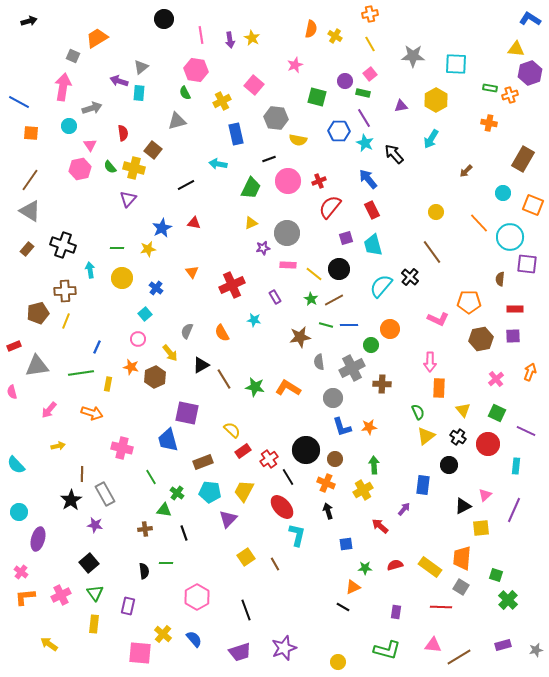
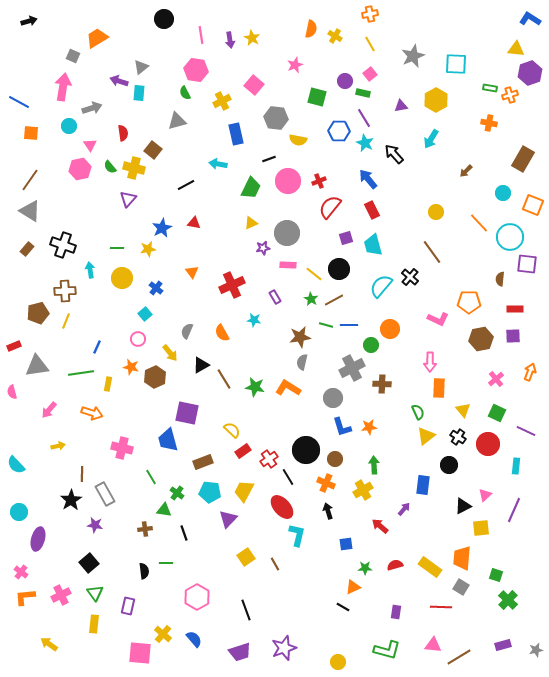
gray star at (413, 56): rotated 25 degrees counterclockwise
gray semicircle at (319, 362): moved 17 px left; rotated 21 degrees clockwise
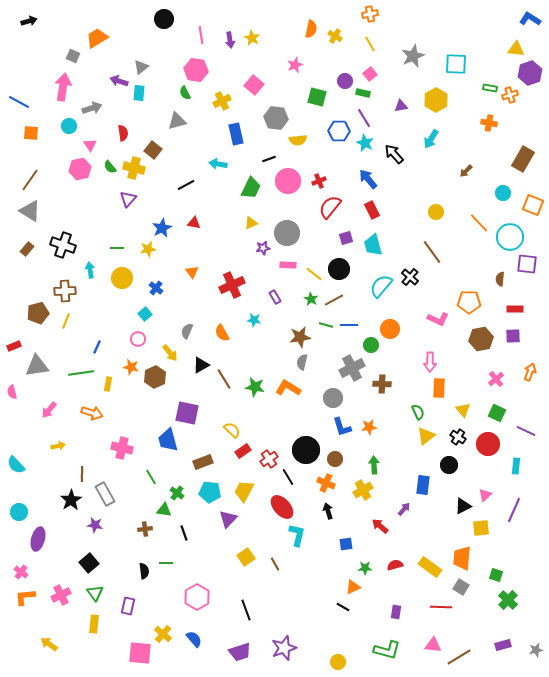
yellow semicircle at (298, 140): rotated 18 degrees counterclockwise
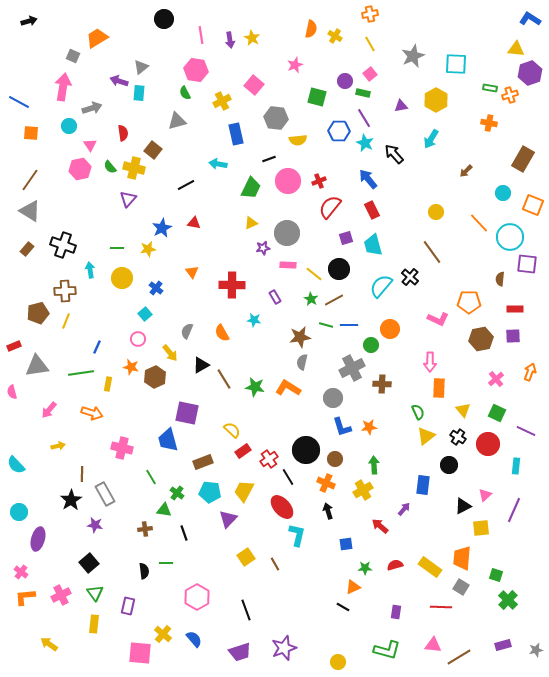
red cross at (232, 285): rotated 25 degrees clockwise
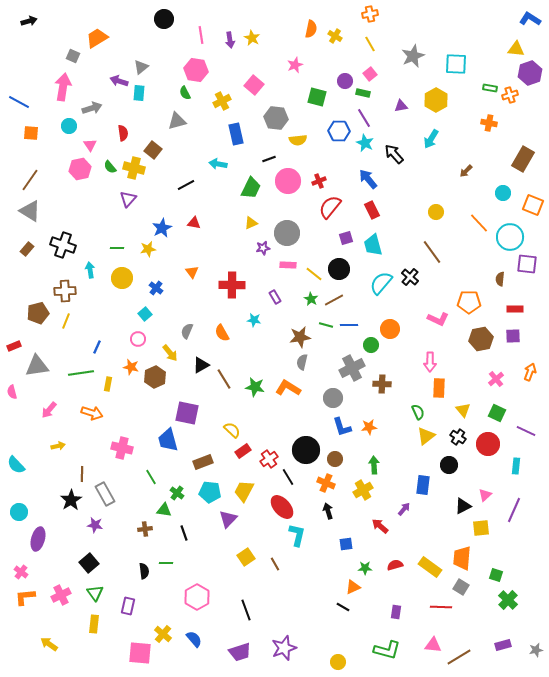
cyan semicircle at (381, 286): moved 3 px up
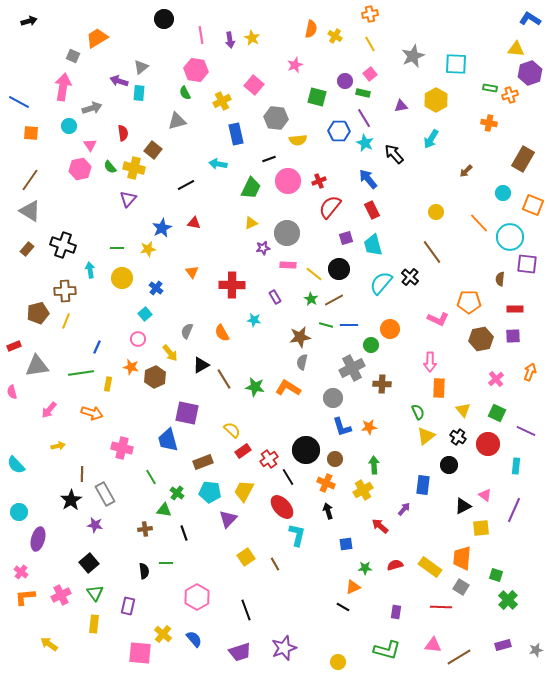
pink triangle at (485, 495): rotated 40 degrees counterclockwise
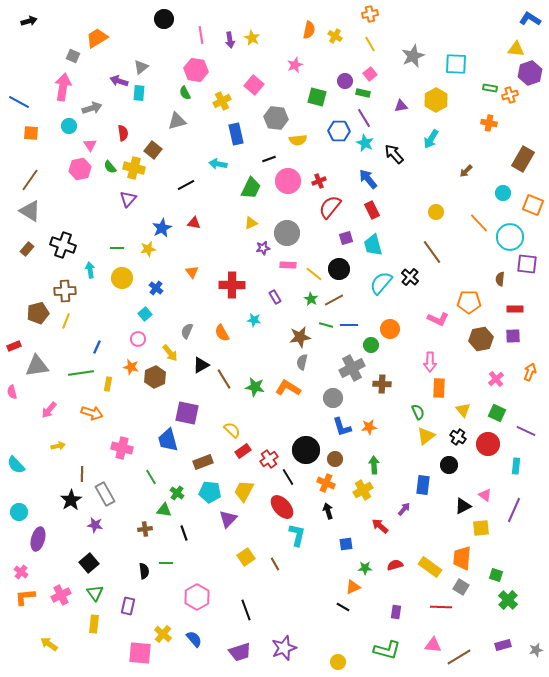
orange semicircle at (311, 29): moved 2 px left, 1 px down
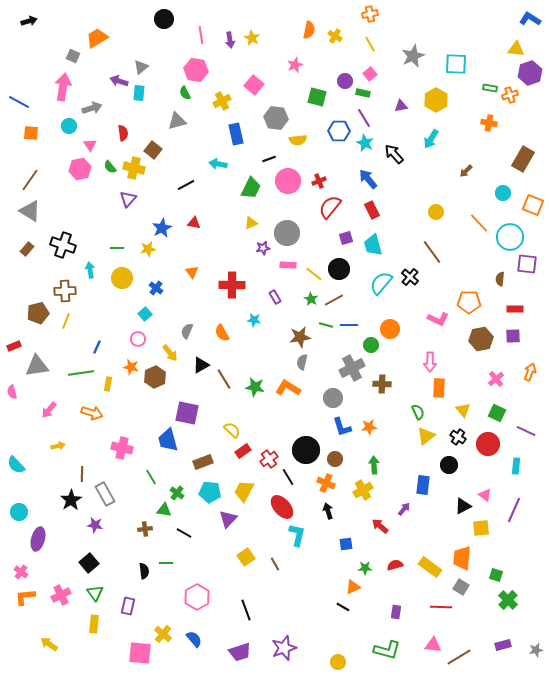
black line at (184, 533): rotated 42 degrees counterclockwise
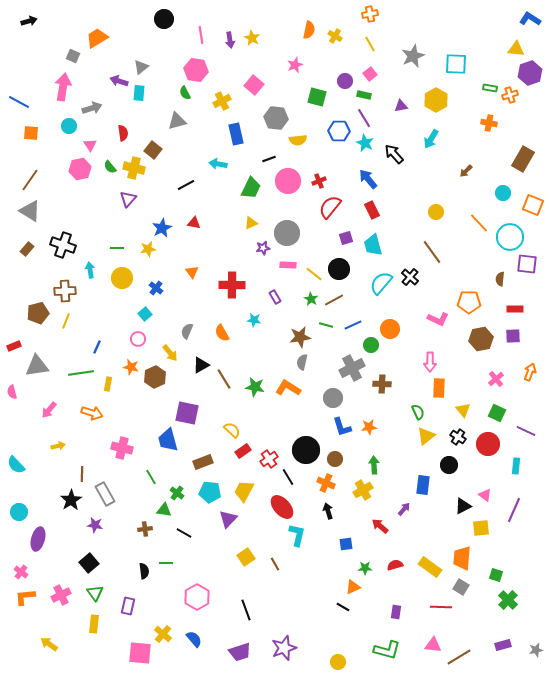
green rectangle at (363, 93): moved 1 px right, 2 px down
blue line at (349, 325): moved 4 px right; rotated 24 degrees counterclockwise
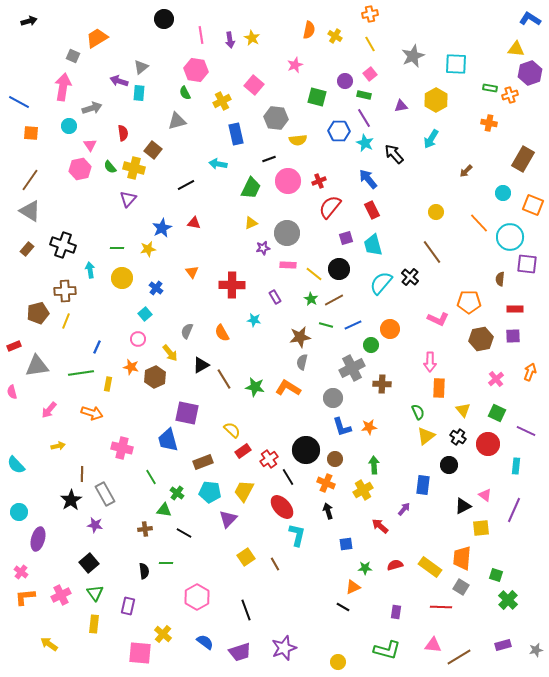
blue semicircle at (194, 639): moved 11 px right, 3 px down; rotated 12 degrees counterclockwise
